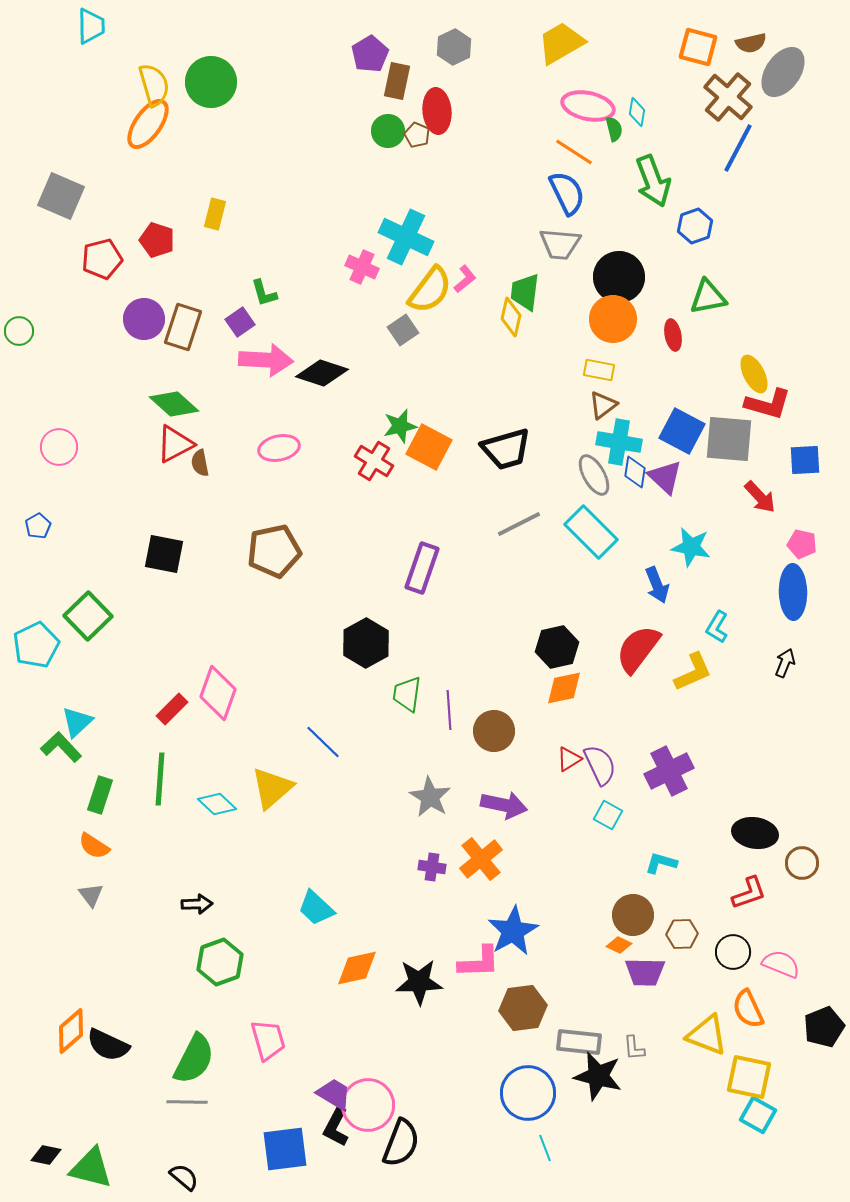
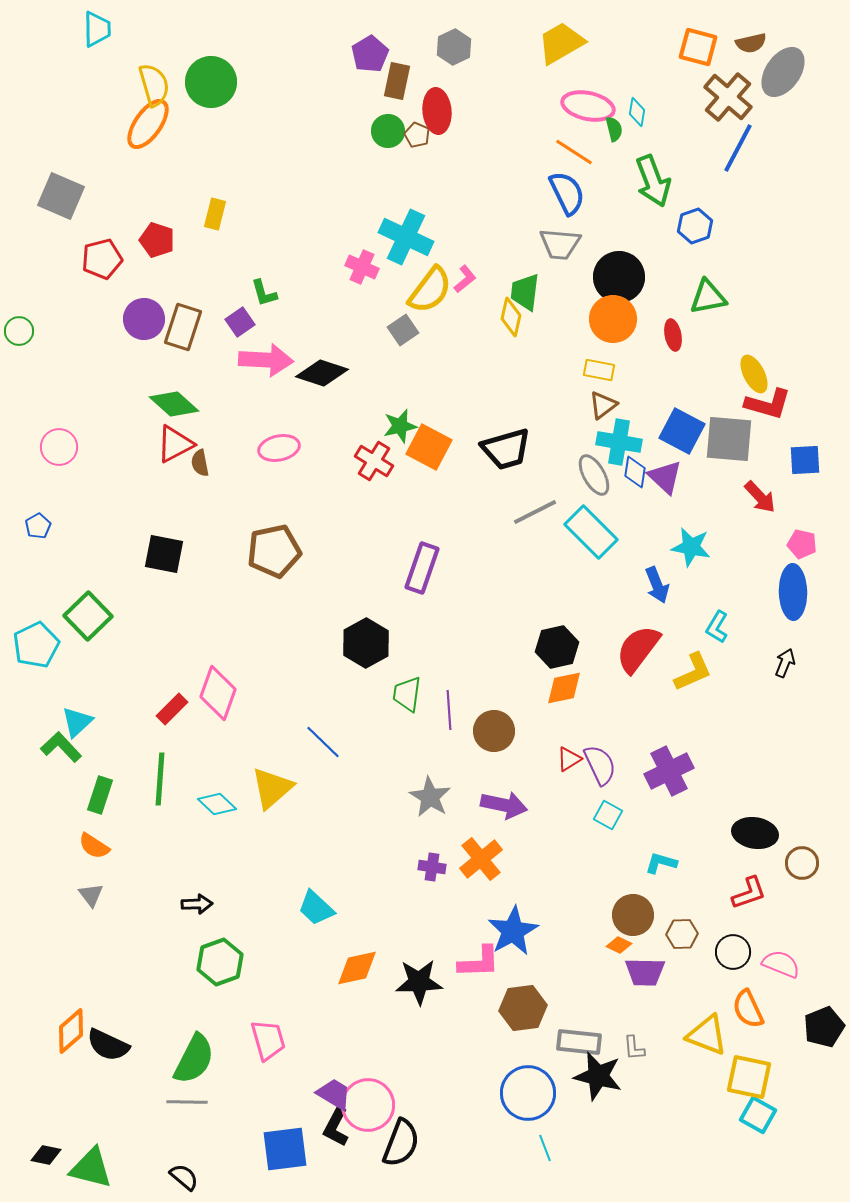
cyan trapezoid at (91, 26): moved 6 px right, 3 px down
gray line at (519, 524): moved 16 px right, 12 px up
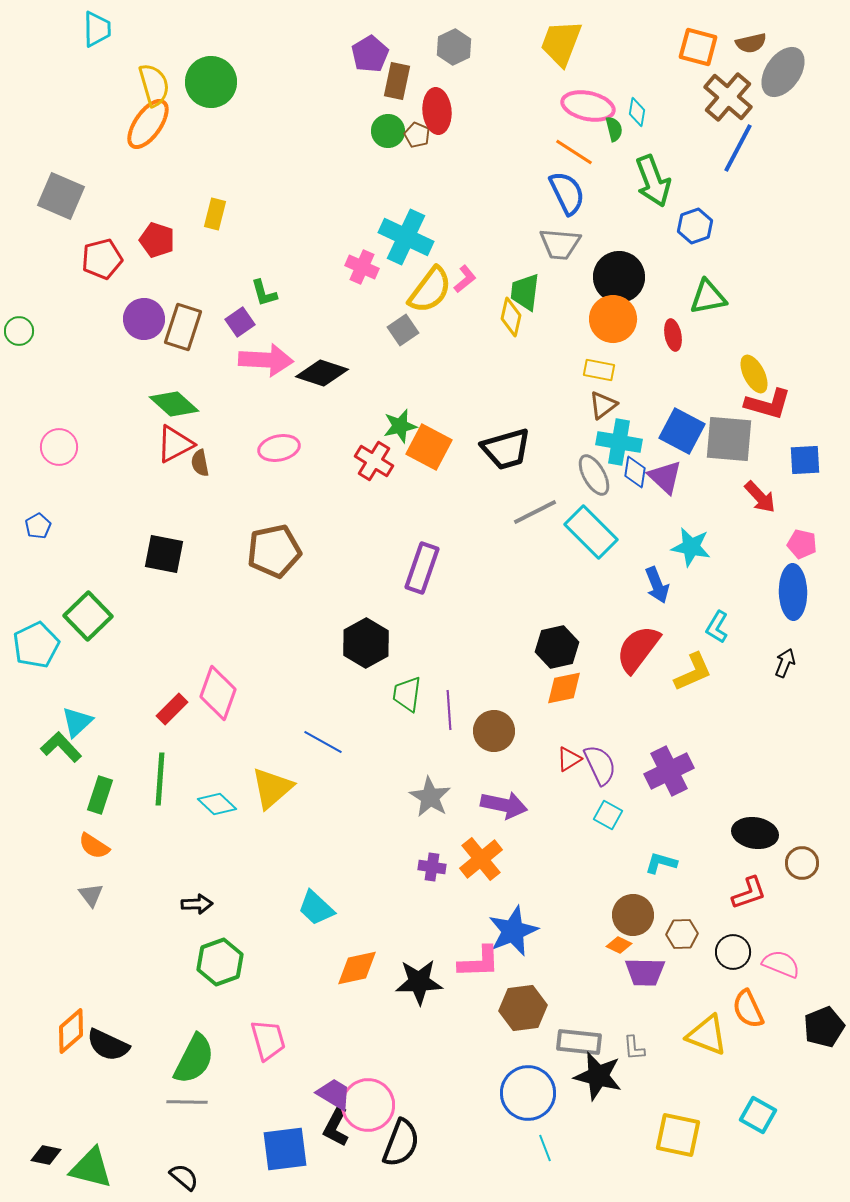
yellow trapezoid at (561, 43): rotated 39 degrees counterclockwise
blue line at (323, 742): rotated 15 degrees counterclockwise
blue star at (513, 931): rotated 6 degrees clockwise
yellow square at (749, 1077): moved 71 px left, 58 px down
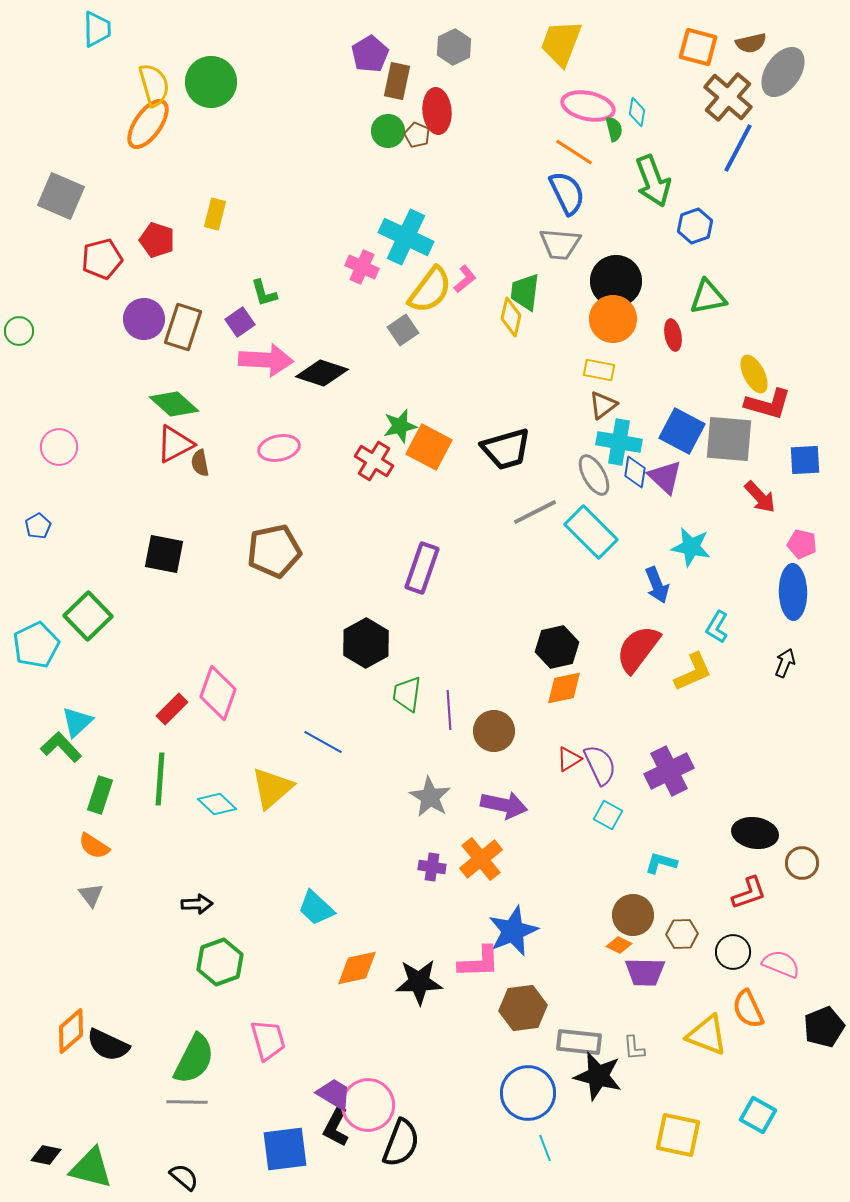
black circle at (619, 277): moved 3 px left, 4 px down
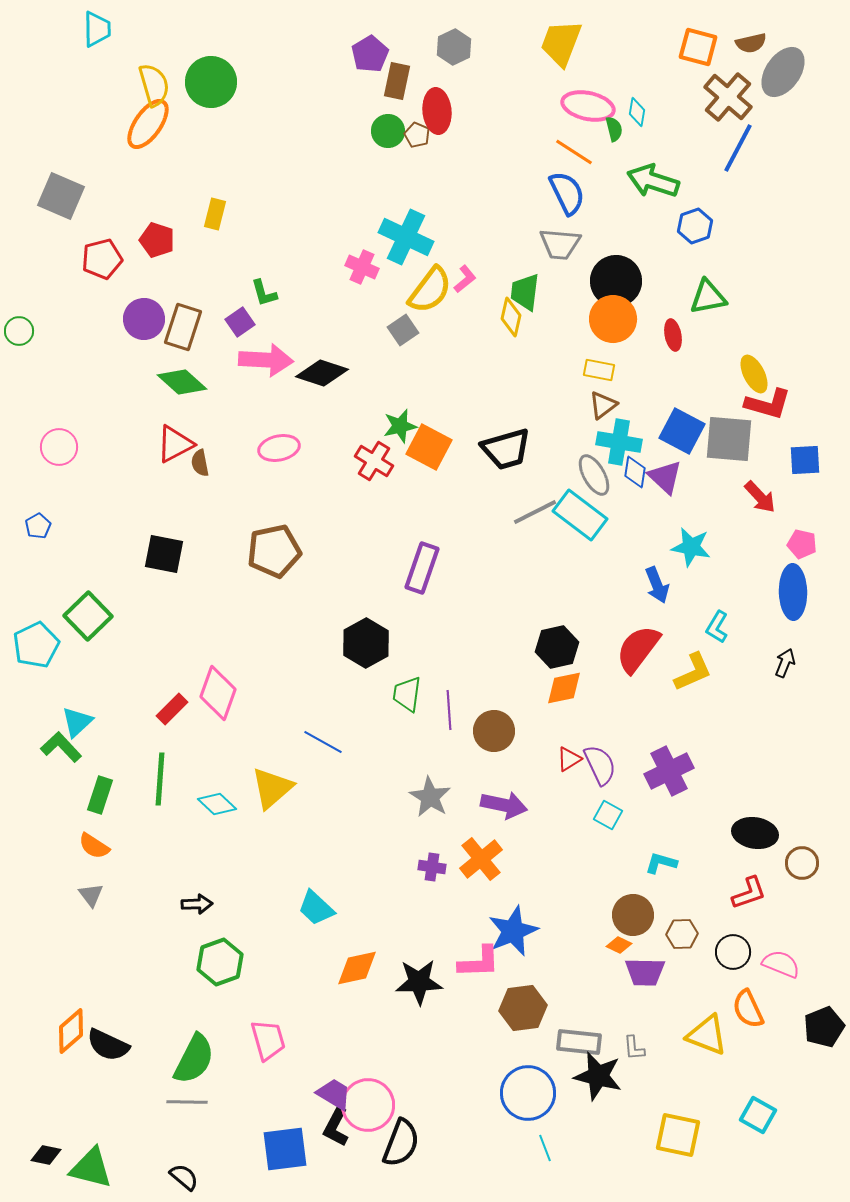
green arrow at (653, 181): rotated 129 degrees clockwise
green diamond at (174, 404): moved 8 px right, 22 px up
cyan rectangle at (591, 532): moved 11 px left, 17 px up; rotated 8 degrees counterclockwise
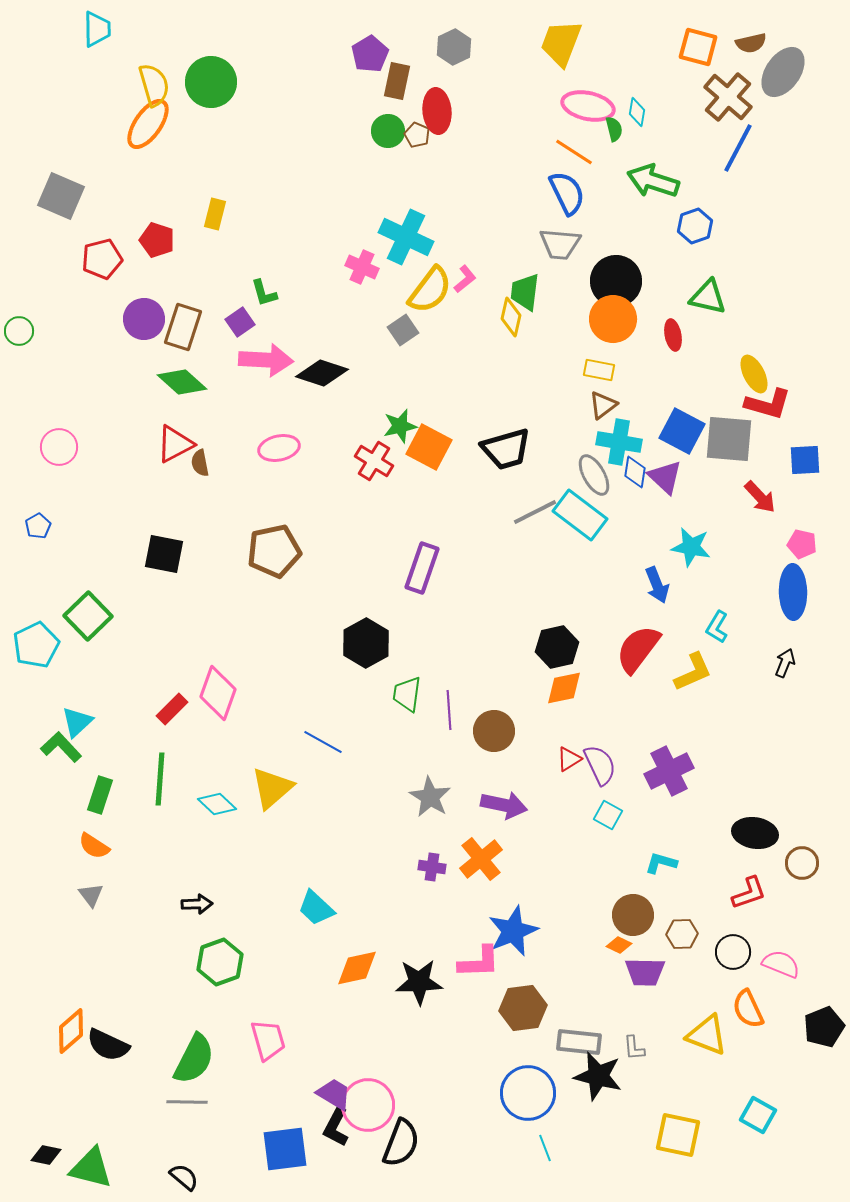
green triangle at (708, 297): rotated 24 degrees clockwise
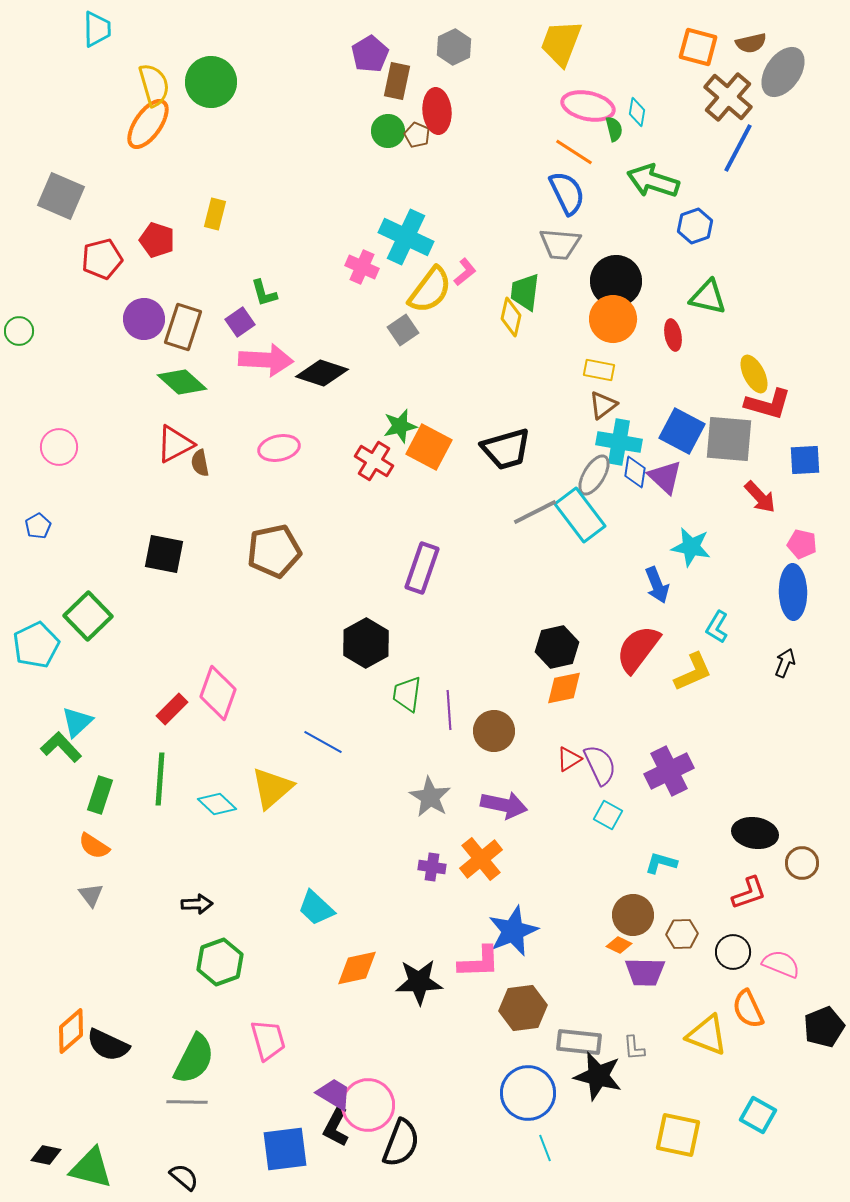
pink L-shape at (465, 279): moved 7 px up
gray ellipse at (594, 475): rotated 60 degrees clockwise
cyan rectangle at (580, 515): rotated 16 degrees clockwise
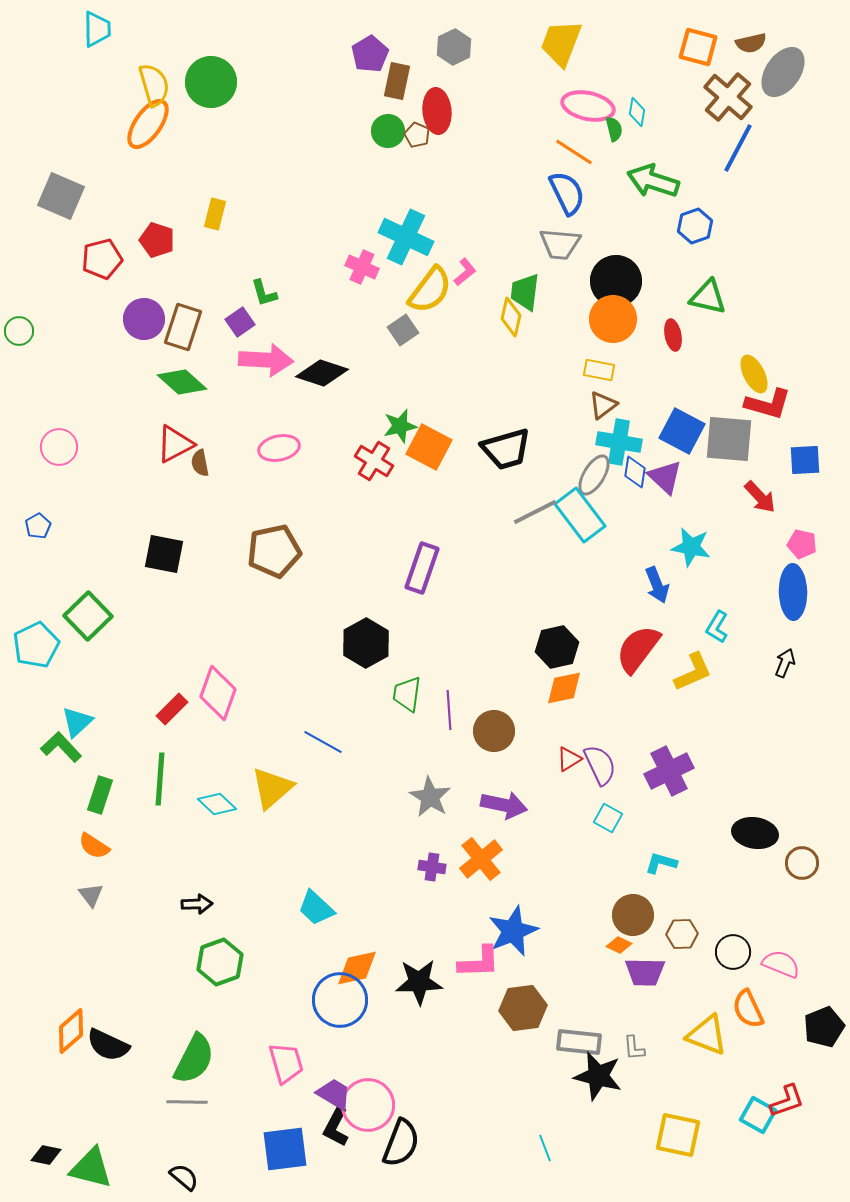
cyan square at (608, 815): moved 3 px down
red L-shape at (749, 893): moved 38 px right, 208 px down
pink trapezoid at (268, 1040): moved 18 px right, 23 px down
blue circle at (528, 1093): moved 188 px left, 93 px up
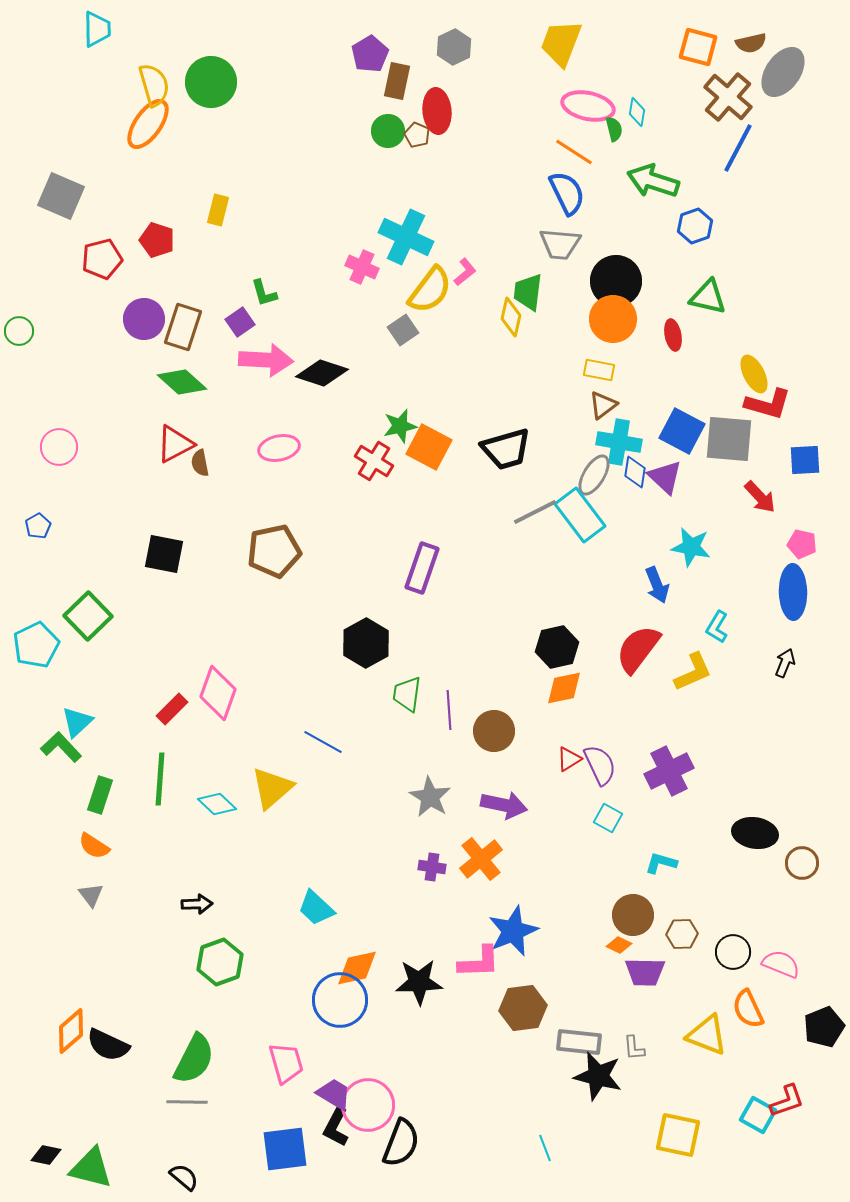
yellow rectangle at (215, 214): moved 3 px right, 4 px up
green trapezoid at (525, 292): moved 3 px right
